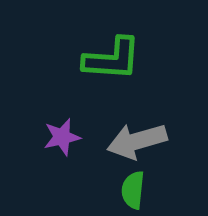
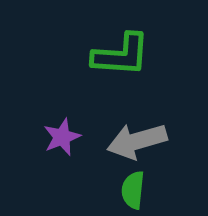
green L-shape: moved 9 px right, 4 px up
purple star: rotated 9 degrees counterclockwise
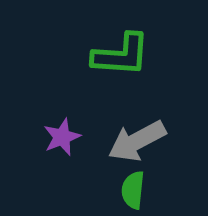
gray arrow: rotated 12 degrees counterclockwise
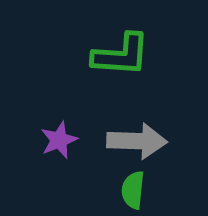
purple star: moved 3 px left, 3 px down
gray arrow: rotated 150 degrees counterclockwise
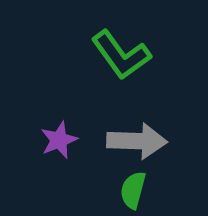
green L-shape: rotated 50 degrees clockwise
green semicircle: rotated 9 degrees clockwise
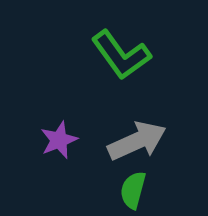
gray arrow: rotated 26 degrees counterclockwise
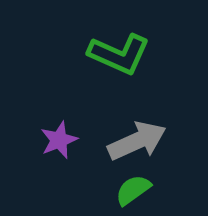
green L-shape: moved 2 px left, 1 px up; rotated 30 degrees counterclockwise
green semicircle: rotated 39 degrees clockwise
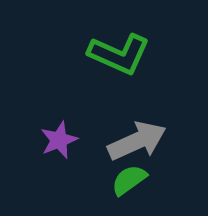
green semicircle: moved 4 px left, 10 px up
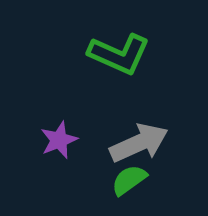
gray arrow: moved 2 px right, 2 px down
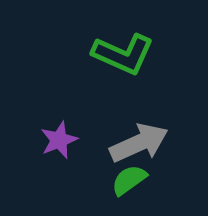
green L-shape: moved 4 px right
